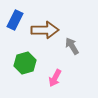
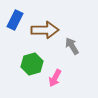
green hexagon: moved 7 px right, 1 px down
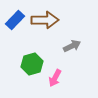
blue rectangle: rotated 18 degrees clockwise
brown arrow: moved 10 px up
gray arrow: rotated 96 degrees clockwise
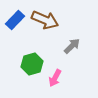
brown arrow: rotated 24 degrees clockwise
gray arrow: rotated 18 degrees counterclockwise
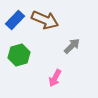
green hexagon: moved 13 px left, 9 px up
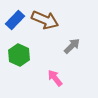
green hexagon: rotated 20 degrees counterclockwise
pink arrow: rotated 114 degrees clockwise
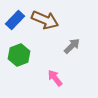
green hexagon: rotated 15 degrees clockwise
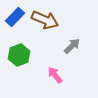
blue rectangle: moved 3 px up
pink arrow: moved 3 px up
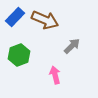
pink arrow: rotated 24 degrees clockwise
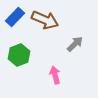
gray arrow: moved 3 px right, 2 px up
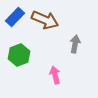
gray arrow: rotated 36 degrees counterclockwise
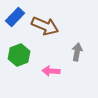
brown arrow: moved 6 px down
gray arrow: moved 2 px right, 8 px down
pink arrow: moved 4 px left, 4 px up; rotated 72 degrees counterclockwise
